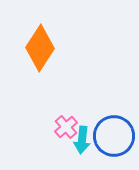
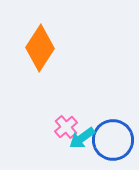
blue circle: moved 1 px left, 4 px down
cyan arrow: moved 2 px up; rotated 48 degrees clockwise
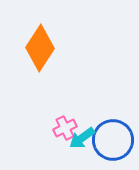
pink cross: moved 1 px left, 1 px down; rotated 15 degrees clockwise
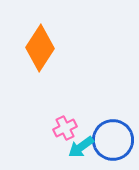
cyan arrow: moved 1 px left, 9 px down
